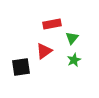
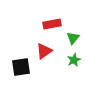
green triangle: moved 1 px right
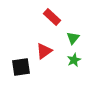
red rectangle: moved 7 px up; rotated 54 degrees clockwise
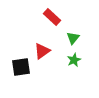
red triangle: moved 2 px left
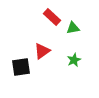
green triangle: moved 10 px up; rotated 40 degrees clockwise
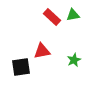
green triangle: moved 13 px up
red triangle: rotated 24 degrees clockwise
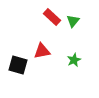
green triangle: moved 6 px down; rotated 40 degrees counterclockwise
black square: moved 3 px left, 2 px up; rotated 24 degrees clockwise
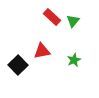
black square: rotated 30 degrees clockwise
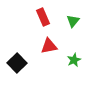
red rectangle: moved 9 px left; rotated 24 degrees clockwise
red triangle: moved 7 px right, 5 px up
black square: moved 1 px left, 2 px up
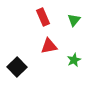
green triangle: moved 1 px right, 1 px up
black square: moved 4 px down
